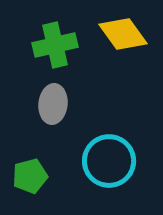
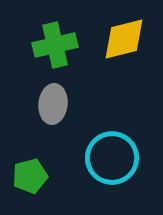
yellow diamond: moved 1 px right, 5 px down; rotated 69 degrees counterclockwise
cyan circle: moved 3 px right, 3 px up
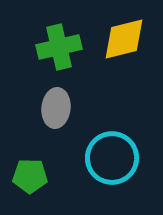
green cross: moved 4 px right, 2 px down
gray ellipse: moved 3 px right, 4 px down
green pentagon: rotated 16 degrees clockwise
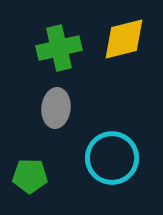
green cross: moved 1 px down
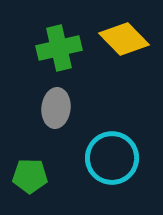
yellow diamond: rotated 60 degrees clockwise
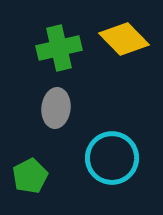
green pentagon: rotated 28 degrees counterclockwise
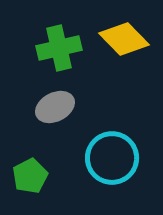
gray ellipse: moved 1 px left, 1 px up; rotated 57 degrees clockwise
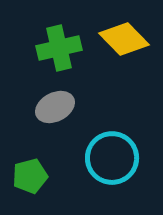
green pentagon: rotated 12 degrees clockwise
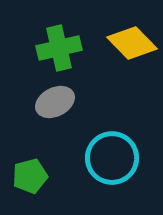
yellow diamond: moved 8 px right, 4 px down
gray ellipse: moved 5 px up
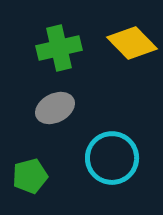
gray ellipse: moved 6 px down
